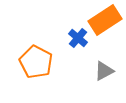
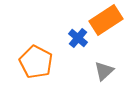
orange rectangle: moved 1 px right
gray triangle: rotated 15 degrees counterclockwise
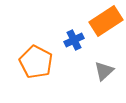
orange rectangle: moved 1 px down
blue cross: moved 4 px left, 2 px down; rotated 24 degrees clockwise
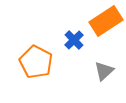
blue cross: rotated 18 degrees counterclockwise
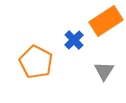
gray triangle: rotated 15 degrees counterclockwise
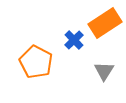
orange rectangle: moved 1 px left, 2 px down
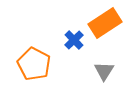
orange pentagon: moved 2 px left, 2 px down
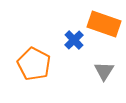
orange rectangle: moved 1 px left, 1 px down; rotated 52 degrees clockwise
